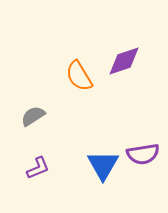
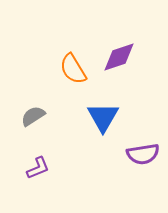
purple diamond: moved 5 px left, 4 px up
orange semicircle: moved 6 px left, 7 px up
blue triangle: moved 48 px up
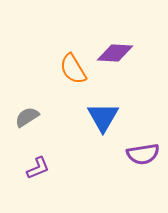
purple diamond: moved 4 px left, 4 px up; rotated 21 degrees clockwise
gray semicircle: moved 6 px left, 1 px down
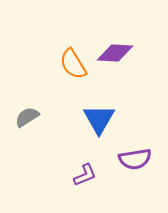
orange semicircle: moved 5 px up
blue triangle: moved 4 px left, 2 px down
purple semicircle: moved 8 px left, 5 px down
purple L-shape: moved 47 px right, 7 px down
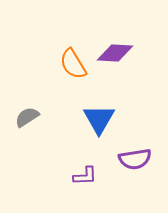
purple L-shape: moved 1 px down; rotated 20 degrees clockwise
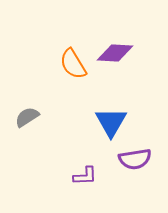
blue triangle: moved 12 px right, 3 px down
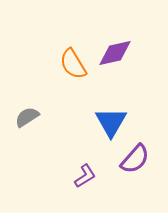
purple diamond: rotated 15 degrees counterclockwise
purple semicircle: rotated 40 degrees counterclockwise
purple L-shape: rotated 30 degrees counterclockwise
